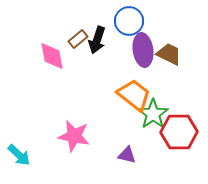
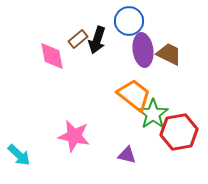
red hexagon: rotated 9 degrees counterclockwise
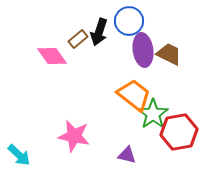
black arrow: moved 2 px right, 8 px up
pink diamond: rotated 24 degrees counterclockwise
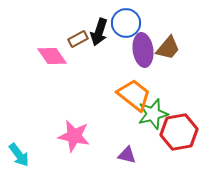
blue circle: moved 3 px left, 2 px down
brown rectangle: rotated 12 degrees clockwise
brown trapezoid: moved 1 px left, 6 px up; rotated 104 degrees clockwise
green star: rotated 20 degrees clockwise
cyan arrow: rotated 10 degrees clockwise
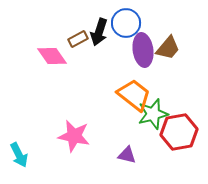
cyan arrow: rotated 10 degrees clockwise
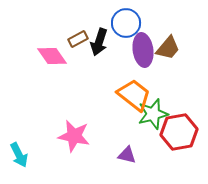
black arrow: moved 10 px down
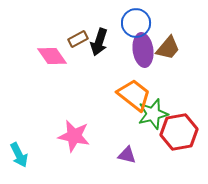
blue circle: moved 10 px right
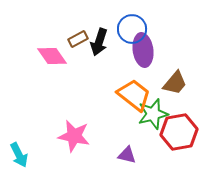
blue circle: moved 4 px left, 6 px down
brown trapezoid: moved 7 px right, 35 px down
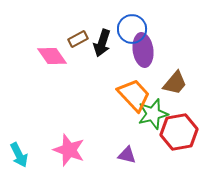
black arrow: moved 3 px right, 1 px down
orange trapezoid: rotated 9 degrees clockwise
pink star: moved 5 px left, 14 px down; rotated 8 degrees clockwise
